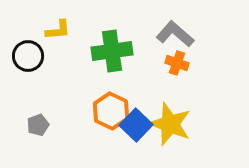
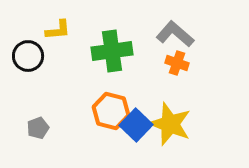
orange hexagon: rotated 12 degrees counterclockwise
gray pentagon: moved 3 px down
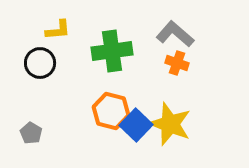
black circle: moved 12 px right, 7 px down
gray pentagon: moved 7 px left, 5 px down; rotated 20 degrees counterclockwise
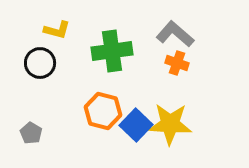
yellow L-shape: moved 1 px left; rotated 20 degrees clockwise
orange hexagon: moved 8 px left
yellow star: rotated 18 degrees counterclockwise
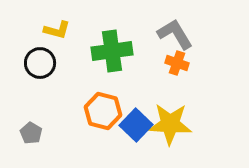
gray L-shape: rotated 18 degrees clockwise
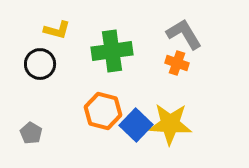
gray L-shape: moved 9 px right
black circle: moved 1 px down
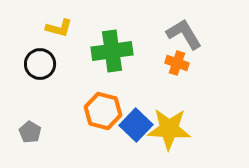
yellow L-shape: moved 2 px right, 2 px up
yellow star: moved 1 px left, 5 px down
gray pentagon: moved 1 px left, 1 px up
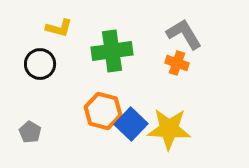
blue square: moved 5 px left, 1 px up
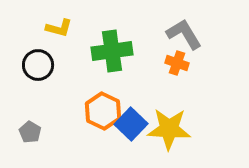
black circle: moved 2 px left, 1 px down
orange hexagon: rotated 12 degrees clockwise
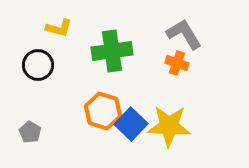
orange hexagon: rotated 9 degrees counterclockwise
yellow star: moved 3 px up
